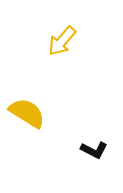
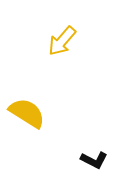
black L-shape: moved 10 px down
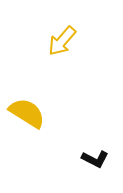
black L-shape: moved 1 px right, 1 px up
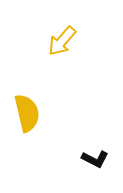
yellow semicircle: rotated 45 degrees clockwise
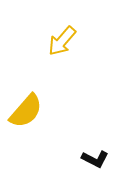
yellow semicircle: moved 1 px left, 2 px up; rotated 54 degrees clockwise
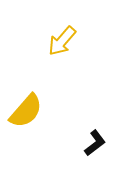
black L-shape: moved 16 px up; rotated 64 degrees counterclockwise
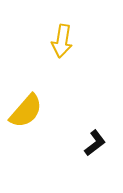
yellow arrow: rotated 32 degrees counterclockwise
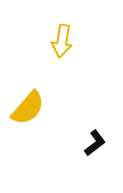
yellow semicircle: moved 2 px right, 3 px up
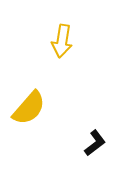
yellow semicircle: moved 1 px right
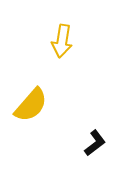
yellow semicircle: moved 2 px right, 3 px up
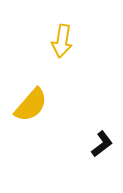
black L-shape: moved 7 px right, 1 px down
